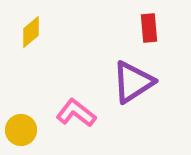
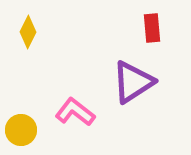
red rectangle: moved 3 px right
yellow diamond: moved 3 px left; rotated 24 degrees counterclockwise
pink L-shape: moved 1 px left, 1 px up
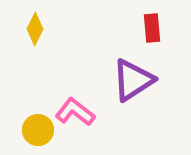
yellow diamond: moved 7 px right, 3 px up
purple triangle: moved 2 px up
yellow circle: moved 17 px right
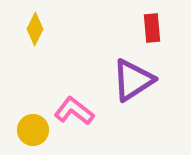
pink L-shape: moved 1 px left, 1 px up
yellow circle: moved 5 px left
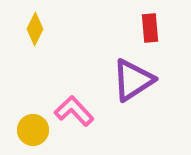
red rectangle: moved 2 px left
pink L-shape: rotated 9 degrees clockwise
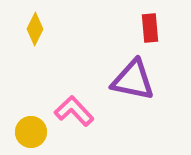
purple triangle: rotated 45 degrees clockwise
yellow circle: moved 2 px left, 2 px down
